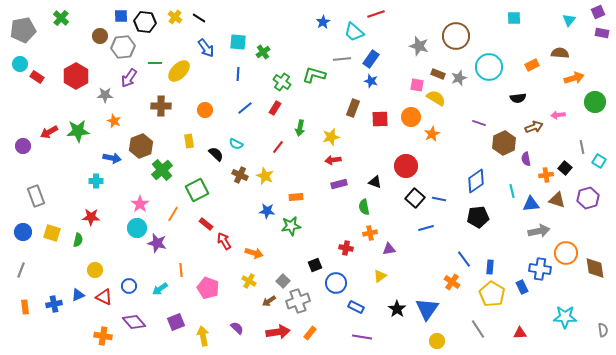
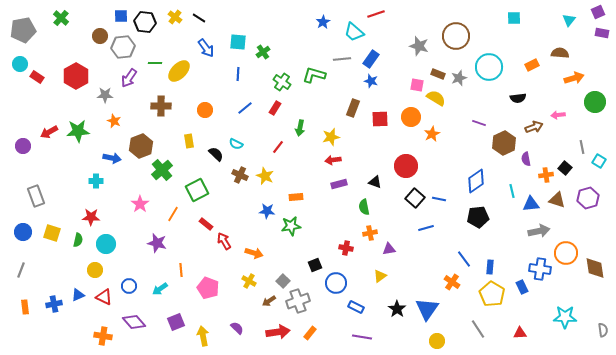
cyan circle at (137, 228): moved 31 px left, 16 px down
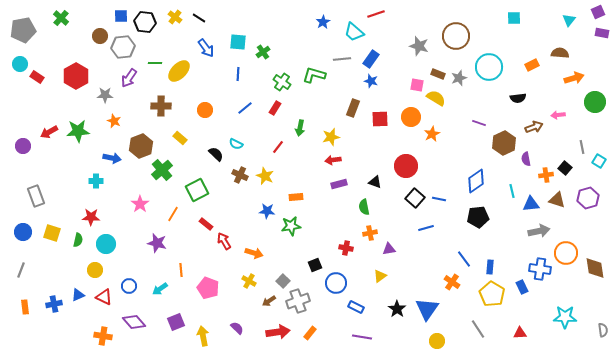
yellow rectangle at (189, 141): moved 9 px left, 3 px up; rotated 40 degrees counterclockwise
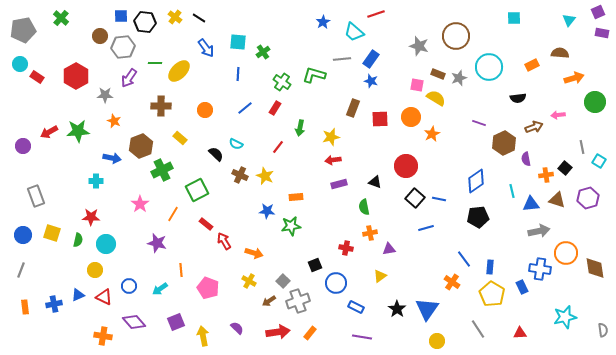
green cross at (162, 170): rotated 15 degrees clockwise
blue circle at (23, 232): moved 3 px down
cyan star at (565, 317): rotated 15 degrees counterclockwise
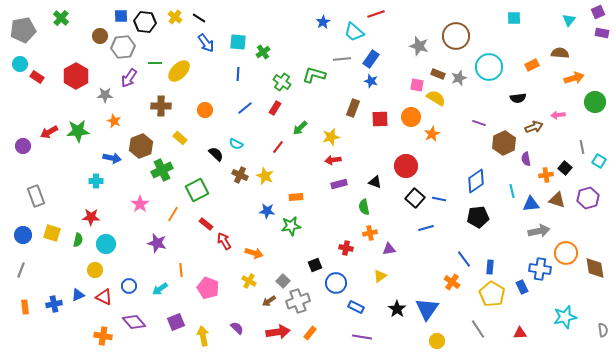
blue arrow at (206, 48): moved 5 px up
green arrow at (300, 128): rotated 35 degrees clockwise
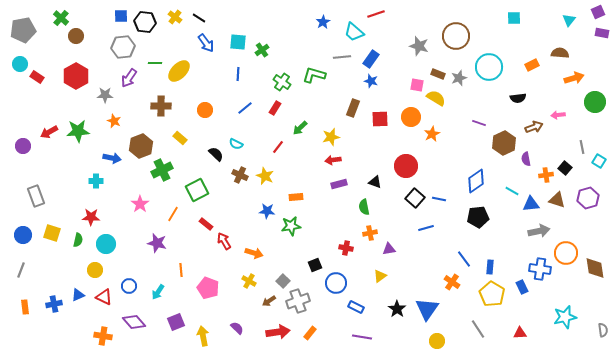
brown circle at (100, 36): moved 24 px left
green cross at (263, 52): moved 1 px left, 2 px up
gray line at (342, 59): moved 2 px up
cyan line at (512, 191): rotated 48 degrees counterclockwise
cyan arrow at (160, 289): moved 2 px left, 3 px down; rotated 21 degrees counterclockwise
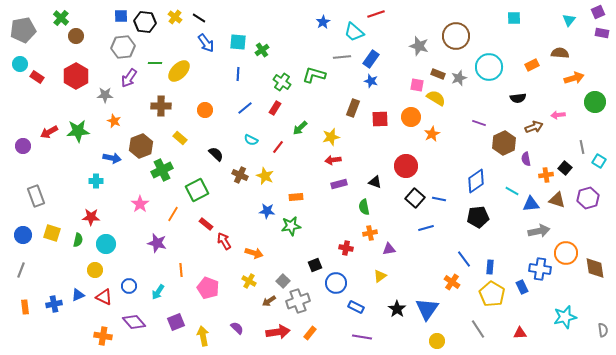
cyan semicircle at (236, 144): moved 15 px right, 4 px up
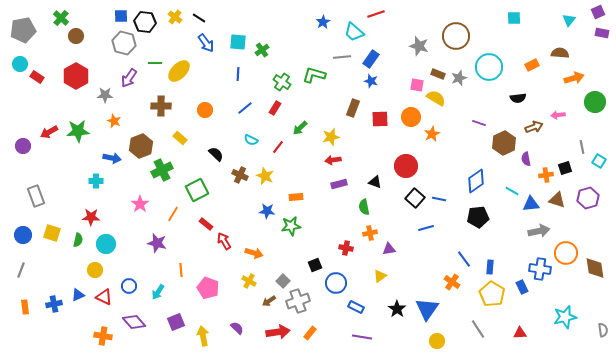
gray hexagon at (123, 47): moved 1 px right, 4 px up; rotated 20 degrees clockwise
black square at (565, 168): rotated 32 degrees clockwise
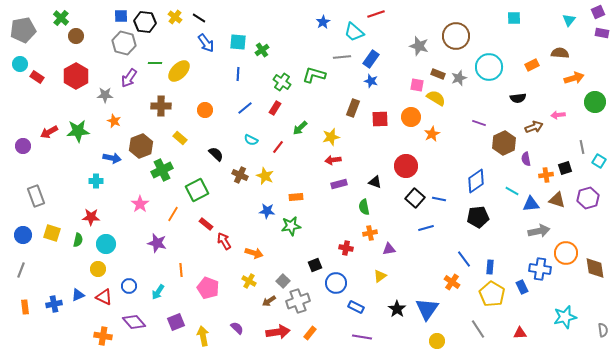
yellow circle at (95, 270): moved 3 px right, 1 px up
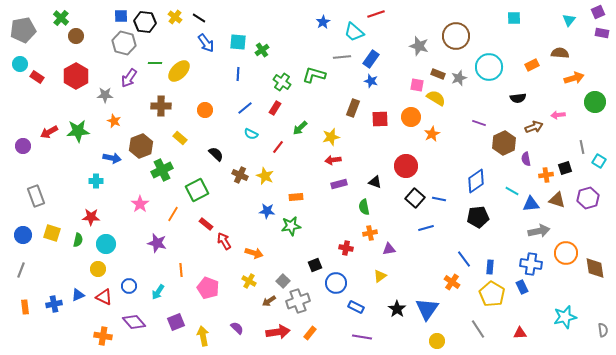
cyan semicircle at (251, 140): moved 6 px up
blue cross at (540, 269): moved 9 px left, 5 px up
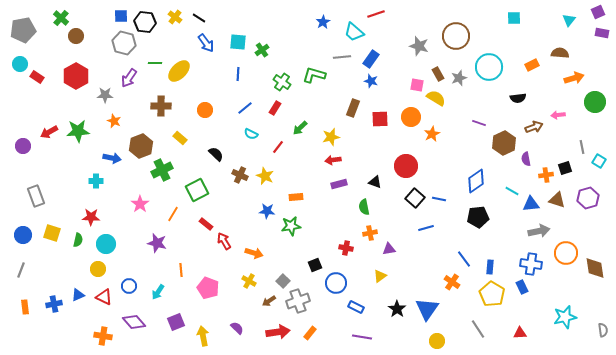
brown rectangle at (438, 74): rotated 40 degrees clockwise
